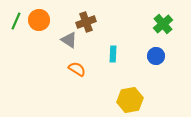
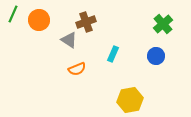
green line: moved 3 px left, 7 px up
cyan rectangle: rotated 21 degrees clockwise
orange semicircle: rotated 126 degrees clockwise
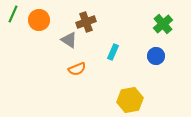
cyan rectangle: moved 2 px up
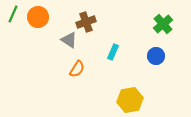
orange circle: moved 1 px left, 3 px up
orange semicircle: rotated 36 degrees counterclockwise
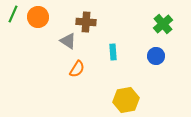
brown cross: rotated 24 degrees clockwise
gray triangle: moved 1 px left, 1 px down
cyan rectangle: rotated 28 degrees counterclockwise
yellow hexagon: moved 4 px left
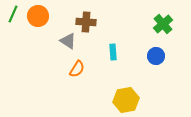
orange circle: moved 1 px up
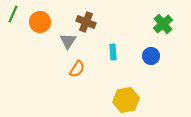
orange circle: moved 2 px right, 6 px down
brown cross: rotated 18 degrees clockwise
gray triangle: rotated 30 degrees clockwise
blue circle: moved 5 px left
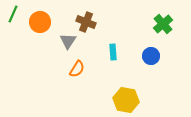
yellow hexagon: rotated 20 degrees clockwise
